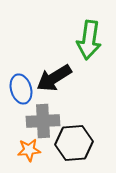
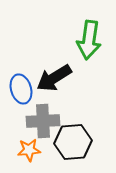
black hexagon: moved 1 px left, 1 px up
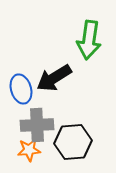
gray cross: moved 6 px left, 4 px down
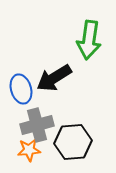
gray cross: rotated 12 degrees counterclockwise
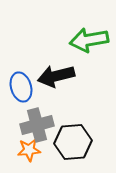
green arrow: rotated 72 degrees clockwise
black arrow: moved 2 px right, 2 px up; rotated 18 degrees clockwise
blue ellipse: moved 2 px up
